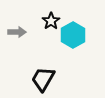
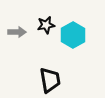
black star: moved 5 px left, 4 px down; rotated 24 degrees clockwise
black trapezoid: moved 7 px right, 1 px down; rotated 140 degrees clockwise
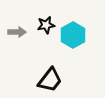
black trapezoid: rotated 48 degrees clockwise
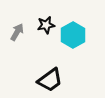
gray arrow: rotated 60 degrees counterclockwise
black trapezoid: rotated 16 degrees clockwise
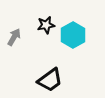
gray arrow: moved 3 px left, 5 px down
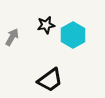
gray arrow: moved 2 px left
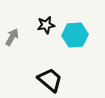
cyan hexagon: moved 2 px right; rotated 25 degrees clockwise
black trapezoid: rotated 104 degrees counterclockwise
